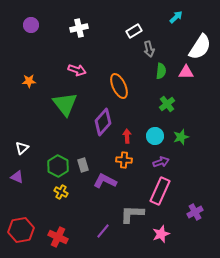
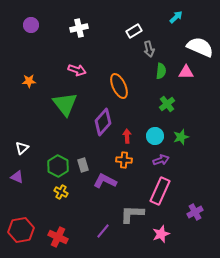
white semicircle: rotated 100 degrees counterclockwise
purple arrow: moved 2 px up
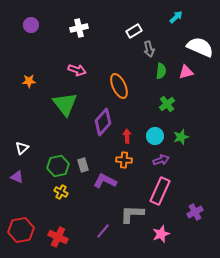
pink triangle: rotated 14 degrees counterclockwise
green hexagon: rotated 20 degrees clockwise
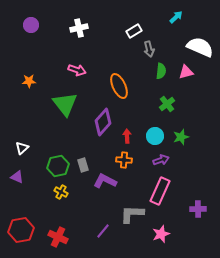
purple cross: moved 3 px right, 3 px up; rotated 28 degrees clockwise
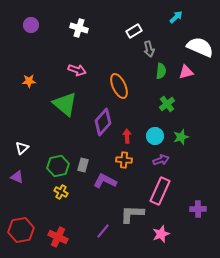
white cross: rotated 30 degrees clockwise
green triangle: rotated 12 degrees counterclockwise
gray rectangle: rotated 32 degrees clockwise
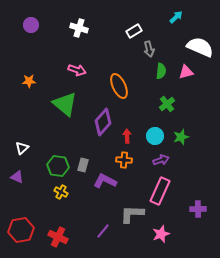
green hexagon: rotated 20 degrees clockwise
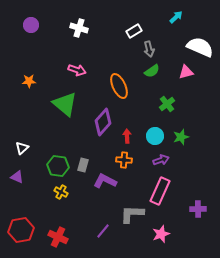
green semicircle: moved 9 px left; rotated 49 degrees clockwise
